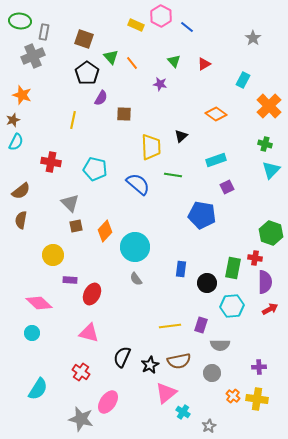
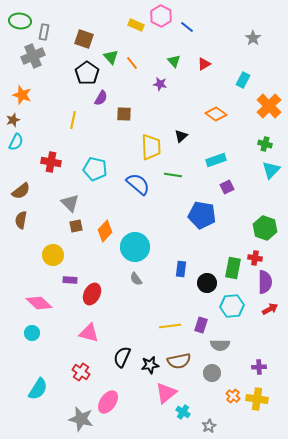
green hexagon at (271, 233): moved 6 px left, 5 px up
black star at (150, 365): rotated 18 degrees clockwise
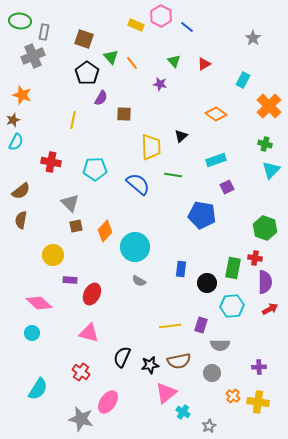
cyan pentagon at (95, 169): rotated 15 degrees counterclockwise
gray semicircle at (136, 279): moved 3 px right, 2 px down; rotated 24 degrees counterclockwise
yellow cross at (257, 399): moved 1 px right, 3 px down
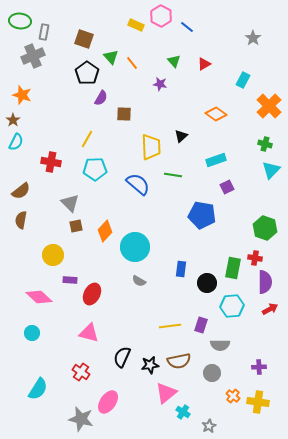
brown star at (13, 120): rotated 16 degrees counterclockwise
yellow line at (73, 120): moved 14 px right, 19 px down; rotated 18 degrees clockwise
pink diamond at (39, 303): moved 6 px up
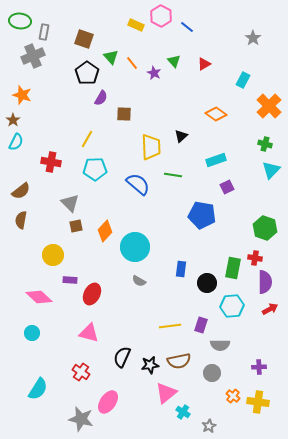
purple star at (160, 84): moved 6 px left, 11 px up; rotated 16 degrees clockwise
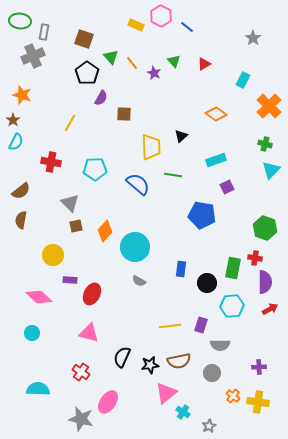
yellow line at (87, 139): moved 17 px left, 16 px up
cyan semicircle at (38, 389): rotated 120 degrees counterclockwise
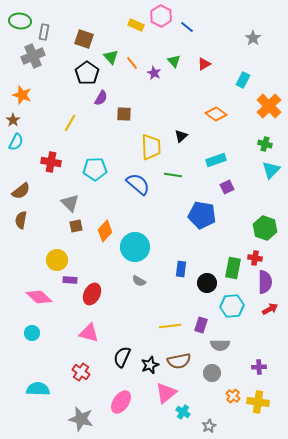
yellow circle at (53, 255): moved 4 px right, 5 px down
black star at (150, 365): rotated 12 degrees counterclockwise
pink ellipse at (108, 402): moved 13 px right
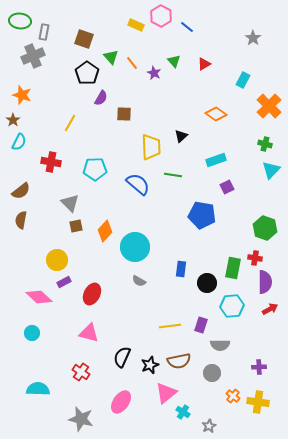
cyan semicircle at (16, 142): moved 3 px right
purple rectangle at (70, 280): moved 6 px left, 2 px down; rotated 32 degrees counterclockwise
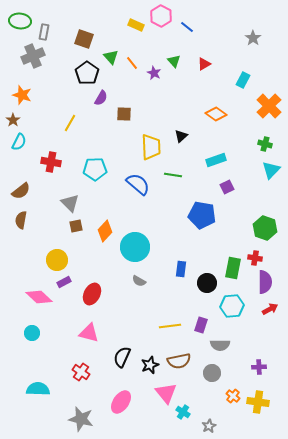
pink triangle at (166, 393): rotated 30 degrees counterclockwise
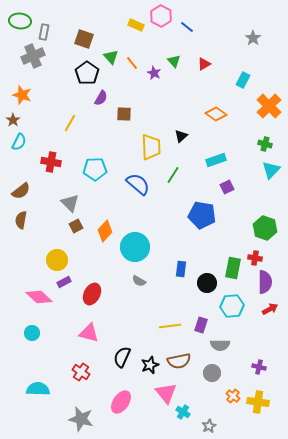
green line at (173, 175): rotated 66 degrees counterclockwise
brown square at (76, 226): rotated 16 degrees counterclockwise
purple cross at (259, 367): rotated 16 degrees clockwise
